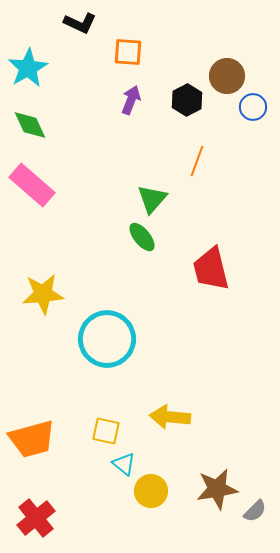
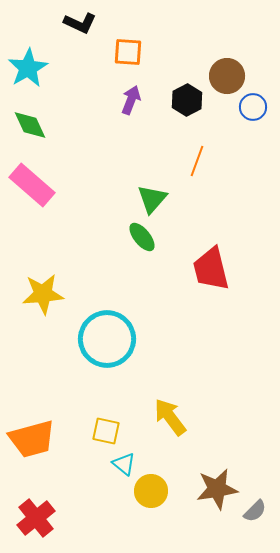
yellow arrow: rotated 48 degrees clockwise
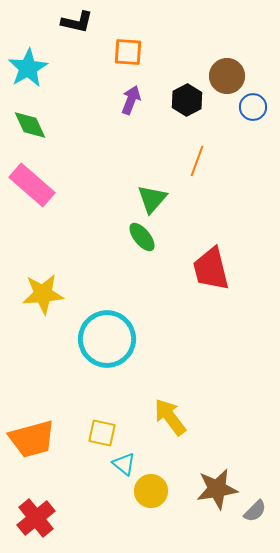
black L-shape: moved 3 px left, 1 px up; rotated 12 degrees counterclockwise
yellow square: moved 4 px left, 2 px down
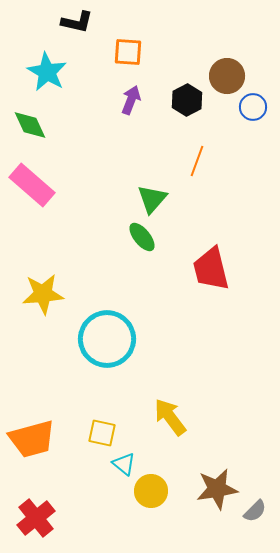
cyan star: moved 19 px right, 4 px down; rotated 12 degrees counterclockwise
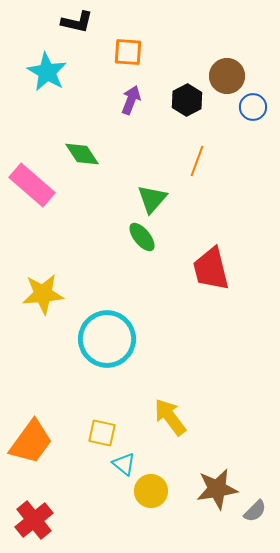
green diamond: moved 52 px right, 29 px down; rotated 9 degrees counterclockwise
orange trapezoid: moved 1 px left, 3 px down; rotated 39 degrees counterclockwise
red cross: moved 2 px left, 2 px down
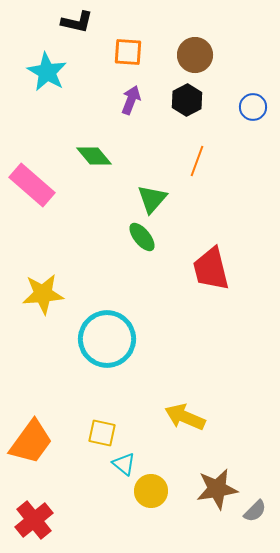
brown circle: moved 32 px left, 21 px up
green diamond: moved 12 px right, 2 px down; rotated 6 degrees counterclockwise
yellow arrow: moved 15 px right; rotated 30 degrees counterclockwise
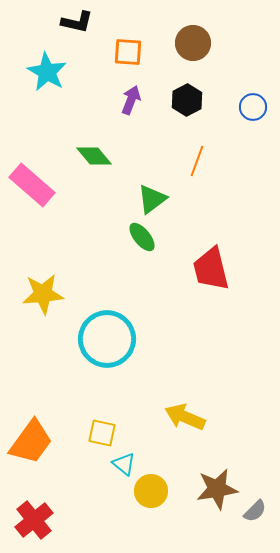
brown circle: moved 2 px left, 12 px up
green triangle: rotated 12 degrees clockwise
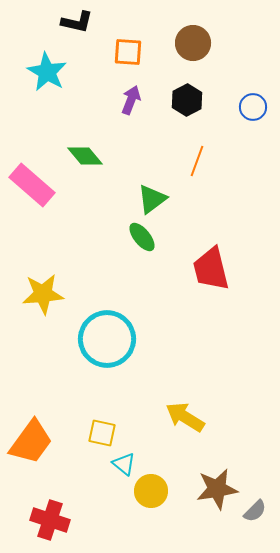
green diamond: moved 9 px left
yellow arrow: rotated 9 degrees clockwise
red cross: moved 16 px right; rotated 33 degrees counterclockwise
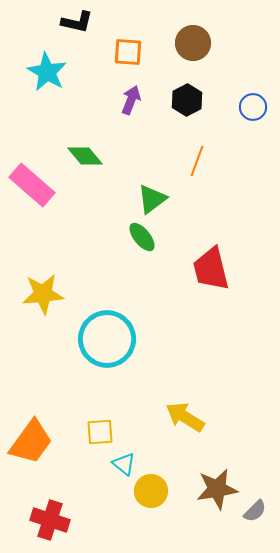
yellow square: moved 2 px left, 1 px up; rotated 16 degrees counterclockwise
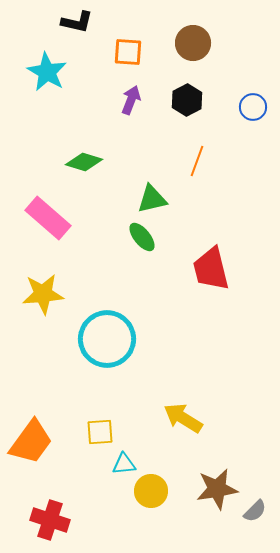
green diamond: moved 1 px left, 6 px down; rotated 33 degrees counterclockwise
pink rectangle: moved 16 px right, 33 px down
green triangle: rotated 24 degrees clockwise
yellow arrow: moved 2 px left, 1 px down
cyan triangle: rotated 45 degrees counterclockwise
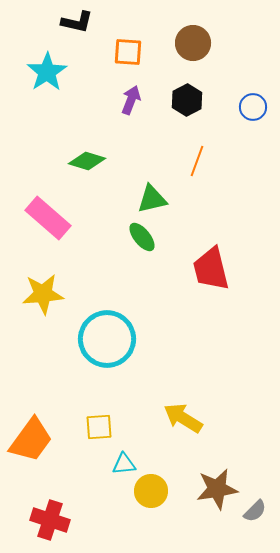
cyan star: rotated 9 degrees clockwise
green diamond: moved 3 px right, 1 px up
yellow square: moved 1 px left, 5 px up
orange trapezoid: moved 2 px up
